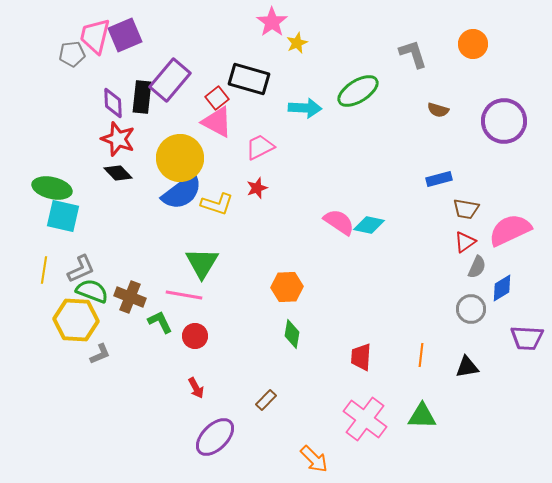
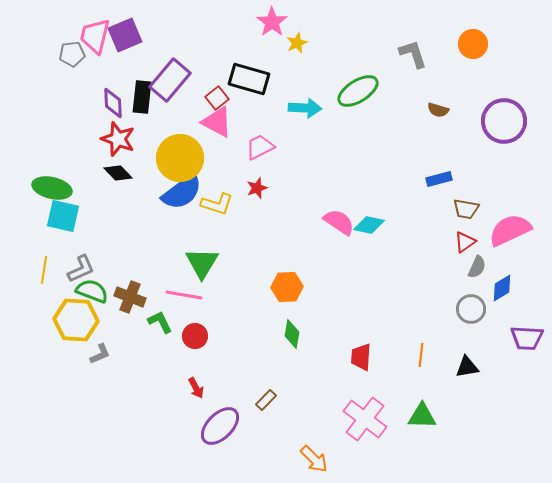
purple ellipse at (215, 437): moved 5 px right, 11 px up
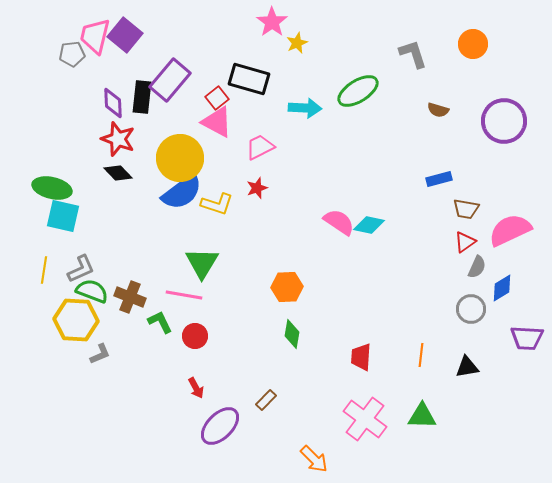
purple square at (125, 35): rotated 28 degrees counterclockwise
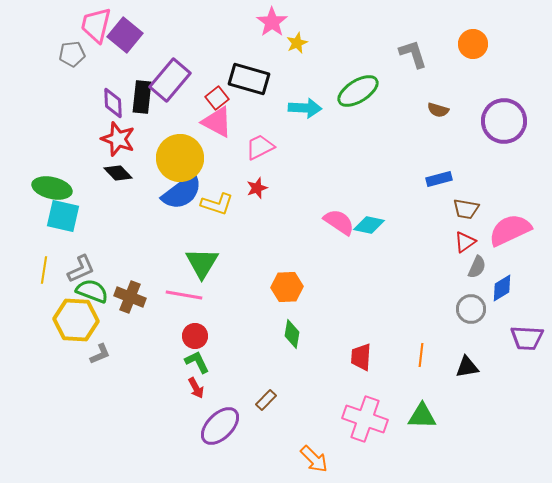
pink trapezoid at (95, 36): moved 1 px right, 11 px up
green L-shape at (160, 322): moved 37 px right, 40 px down
pink cross at (365, 419): rotated 18 degrees counterclockwise
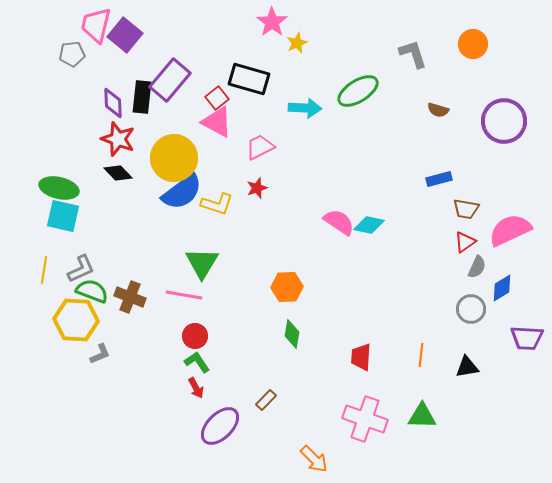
yellow circle at (180, 158): moved 6 px left
green ellipse at (52, 188): moved 7 px right
green L-shape at (197, 362): rotated 8 degrees counterclockwise
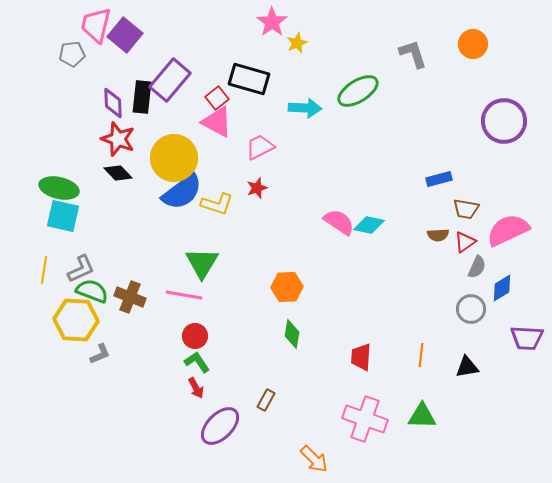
brown semicircle at (438, 110): moved 125 px down; rotated 20 degrees counterclockwise
pink semicircle at (510, 230): moved 2 px left
brown rectangle at (266, 400): rotated 15 degrees counterclockwise
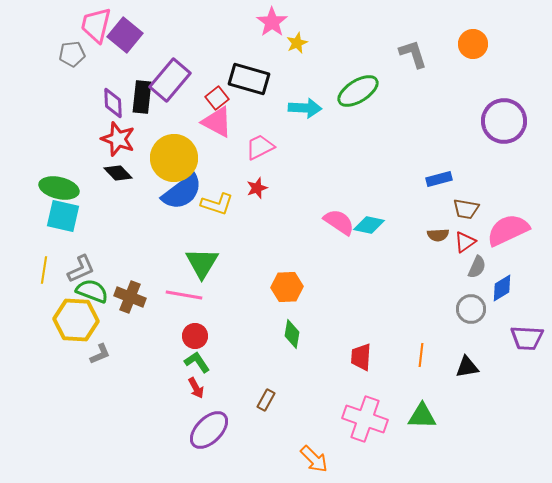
purple ellipse at (220, 426): moved 11 px left, 4 px down
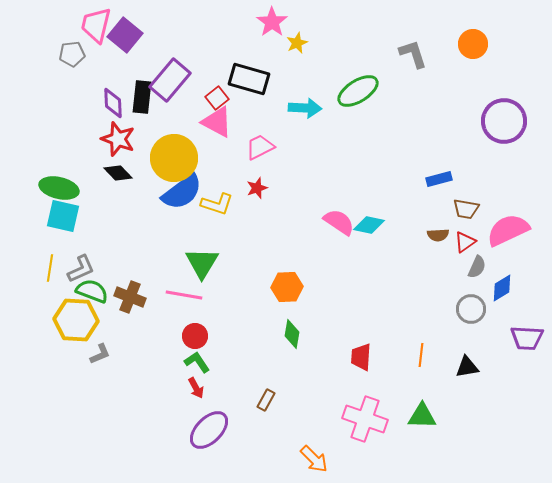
yellow line at (44, 270): moved 6 px right, 2 px up
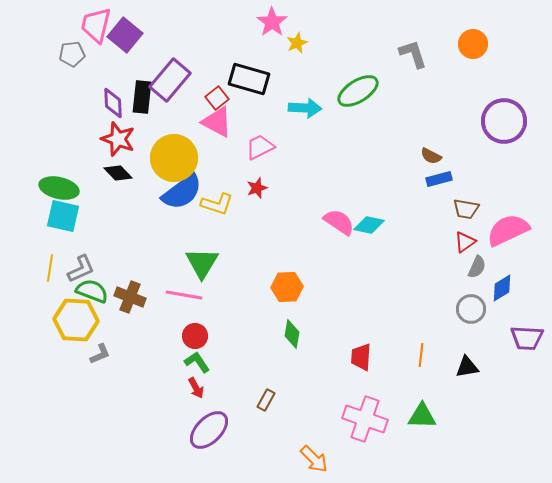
brown semicircle at (438, 235): moved 7 px left, 79 px up; rotated 30 degrees clockwise
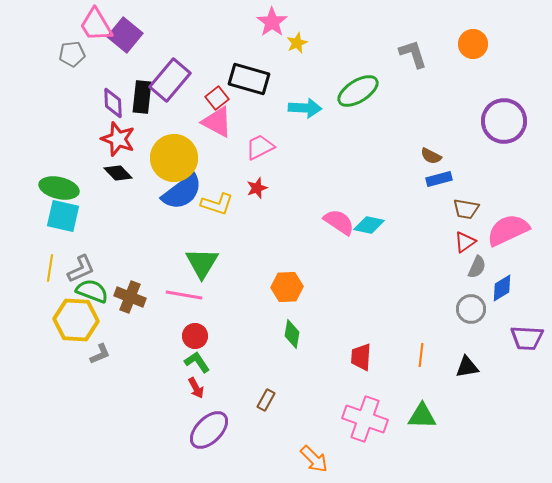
pink trapezoid at (96, 25): rotated 45 degrees counterclockwise
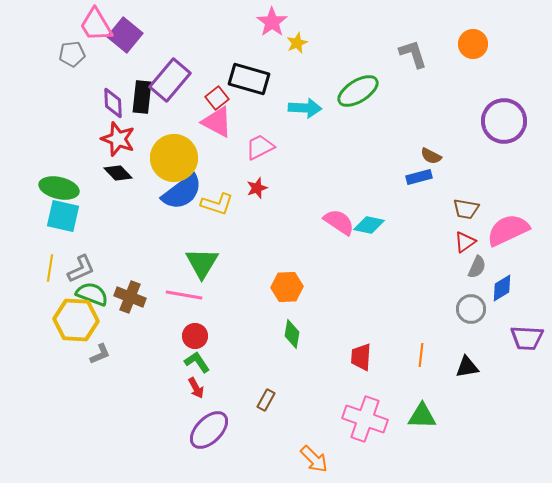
blue rectangle at (439, 179): moved 20 px left, 2 px up
green semicircle at (92, 291): moved 3 px down
